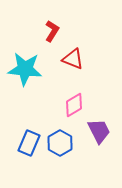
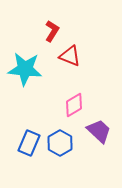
red triangle: moved 3 px left, 3 px up
purple trapezoid: rotated 20 degrees counterclockwise
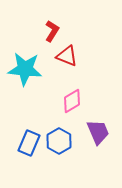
red triangle: moved 3 px left
pink diamond: moved 2 px left, 4 px up
purple trapezoid: moved 1 px left, 1 px down; rotated 24 degrees clockwise
blue hexagon: moved 1 px left, 2 px up
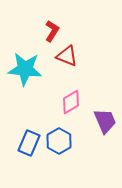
pink diamond: moved 1 px left, 1 px down
purple trapezoid: moved 7 px right, 11 px up
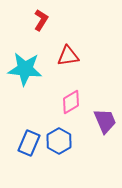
red L-shape: moved 11 px left, 11 px up
red triangle: moved 1 px right; rotated 30 degrees counterclockwise
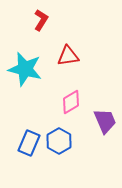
cyan star: rotated 8 degrees clockwise
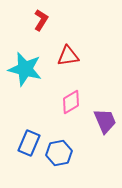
blue hexagon: moved 12 px down; rotated 20 degrees clockwise
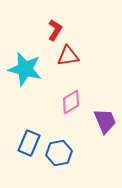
red L-shape: moved 14 px right, 10 px down
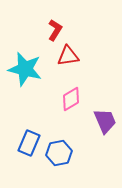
pink diamond: moved 3 px up
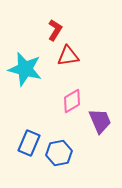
pink diamond: moved 1 px right, 2 px down
purple trapezoid: moved 5 px left
